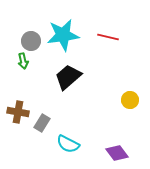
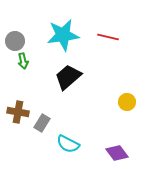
gray circle: moved 16 px left
yellow circle: moved 3 px left, 2 px down
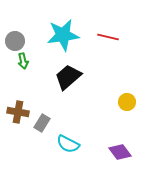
purple diamond: moved 3 px right, 1 px up
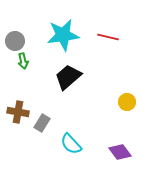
cyan semicircle: moved 3 px right; rotated 20 degrees clockwise
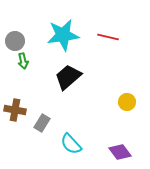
brown cross: moved 3 px left, 2 px up
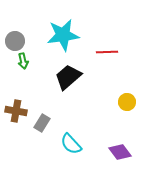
red line: moved 1 px left, 15 px down; rotated 15 degrees counterclockwise
brown cross: moved 1 px right, 1 px down
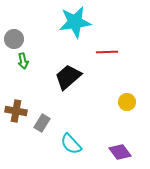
cyan star: moved 12 px right, 13 px up
gray circle: moved 1 px left, 2 px up
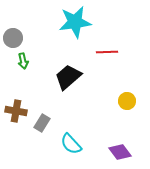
gray circle: moved 1 px left, 1 px up
yellow circle: moved 1 px up
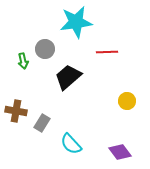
cyan star: moved 1 px right
gray circle: moved 32 px right, 11 px down
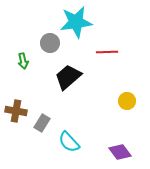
gray circle: moved 5 px right, 6 px up
cyan semicircle: moved 2 px left, 2 px up
